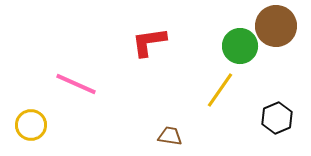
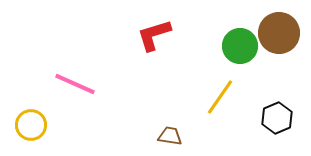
brown circle: moved 3 px right, 7 px down
red L-shape: moved 5 px right, 7 px up; rotated 9 degrees counterclockwise
pink line: moved 1 px left
yellow line: moved 7 px down
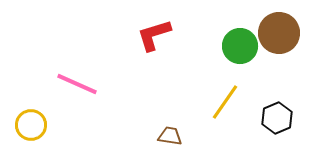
pink line: moved 2 px right
yellow line: moved 5 px right, 5 px down
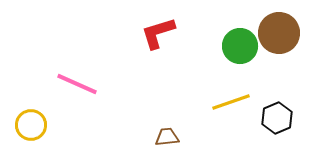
red L-shape: moved 4 px right, 2 px up
yellow line: moved 6 px right; rotated 36 degrees clockwise
brown trapezoid: moved 3 px left, 1 px down; rotated 15 degrees counterclockwise
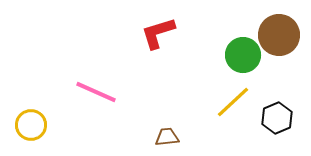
brown circle: moved 2 px down
green circle: moved 3 px right, 9 px down
pink line: moved 19 px right, 8 px down
yellow line: moved 2 px right; rotated 24 degrees counterclockwise
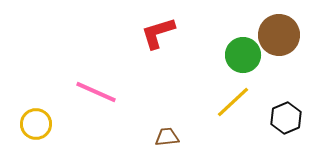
black hexagon: moved 9 px right
yellow circle: moved 5 px right, 1 px up
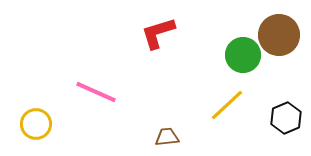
yellow line: moved 6 px left, 3 px down
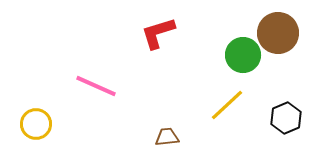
brown circle: moved 1 px left, 2 px up
pink line: moved 6 px up
